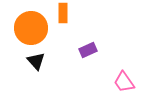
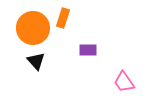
orange rectangle: moved 5 px down; rotated 18 degrees clockwise
orange circle: moved 2 px right
purple rectangle: rotated 24 degrees clockwise
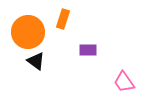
orange rectangle: moved 1 px down
orange circle: moved 5 px left, 4 px down
black triangle: rotated 12 degrees counterclockwise
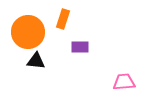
purple rectangle: moved 8 px left, 3 px up
black triangle: rotated 30 degrees counterclockwise
pink trapezoid: rotated 120 degrees clockwise
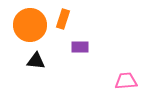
orange circle: moved 2 px right, 7 px up
pink trapezoid: moved 2 px right, 1 px up
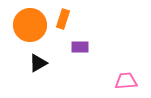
black triangle: moved 2 px right, 2 px down; rotated 36 degrees counterclockwise
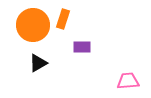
orange circle: moved 3 px right
purple rectangle: moved 2 px right
pink trapezoid: moved 2 px right
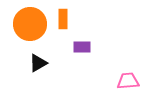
orange rectangle: rotated 18 degrees counterclockwise
orange circle: moved 3 px left, 1 px up
